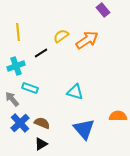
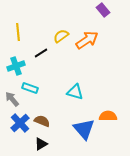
orange semicircle: moved 10 px left
brown semicircle: moved 2 px up
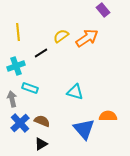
orange arrow: moved 2 px up
gray arrow: rotated 28 degrees clockwise
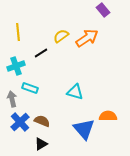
blue cross: moved 1 px up
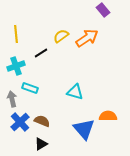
yellow line: moved 2 px left, 2 px down
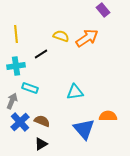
yellow semicircle: rotated 56 degrees clockwise
black line: moved 1 px down
cyan cross: rotated 12 degrees clockwise
cyan triangle: rotated 24 degrees counterclockwise
gray arrow: moved 2 px down; rotated 35 degrees clockwise
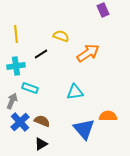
purple rectangle: rotated 16 degrees clockwise
orange arrow: moved 1 px right, 15 px down
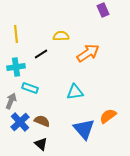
yellow semicircle: rotated 21 degrees counterclockwise
cyan cross: moved 1 px down
gray arrow: moved 1 px left
orange semicircle: rotated 36 degrees counterclockwise
black triangle: rotated 48 degrees counterclockwise
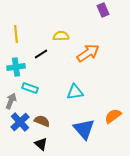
orange semicircle: moved 5 px right
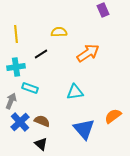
yellow semicircle: moved 2 px left, 4 px up
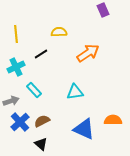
cyan cross: rotated 18 degrees counterclockwise
cyan rectangle: moved 4 px right, 2 px down; rotated 28 degrees clockwise
gray arrow: rotated 49 degrees clockwise
orange semicircle: moved 4 px down; rotated 36 degrees clockwise
brown semicircle: rotated 49 degrees counterclockwise
blue triangle: rotated 25 degrees counterclockwise
